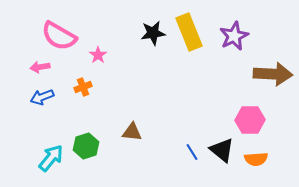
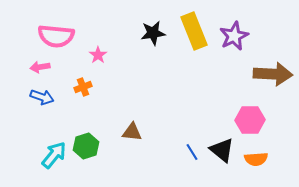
yellow rectangle: moved 5 px right, 1 px up
pink semicircle: moved 3 px left; rotated 24 degrees counterclockwise
blue arrow: rotated 140 degrees counterclockwise
cyan arrow: moved 3 px right, 3 px up
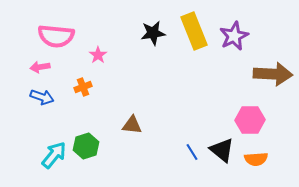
brown triangle: moved 7 px up
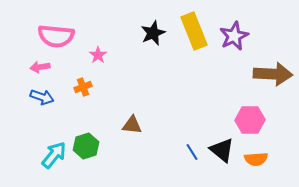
black star: rotated 15 degrees counterclockwise
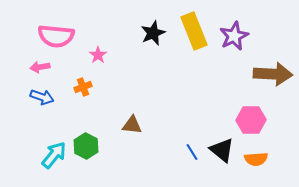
pink hexagon: moved 1 px right
green hexagon: rotated 15 degrees counterclockwise
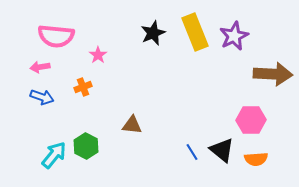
yellow rectangle: moved 1 px right, 1 px down
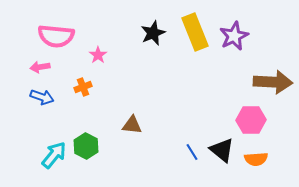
brown arrow: moved 8 px down
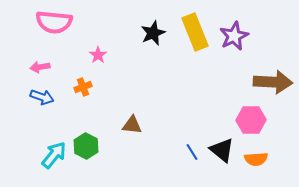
pink semicircle: moved 2 px left, 14 px up
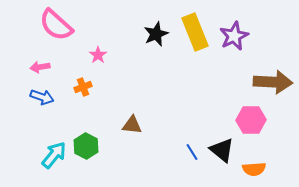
pink semicircle: moved 2 px right, 3 px down; rotated 36 degrees clockwise
black star: moved 3 px right, 1 px down
orange semicircle: moved 2 px left, 10 px down
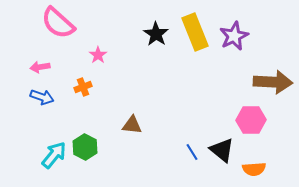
pink semicircle: moved 2 px right, 2 px up
black star: rotated 15 degrees counterclockwise
green hexagon: moved 1 px left, 1 px down
